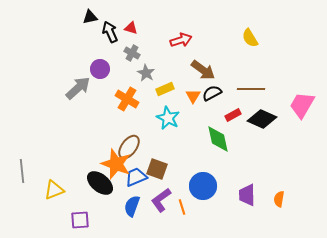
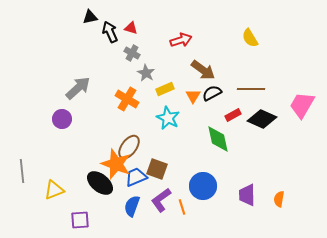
purple circle: moved 38 px left, 50 px down
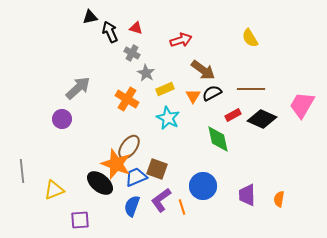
red triangle: moved 5 px right
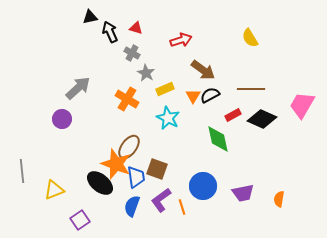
black semicircle: moved 2 px left, 2 px down
blue trapezoid: rotated 105 degrees clockwise
purple trapezoid: moved 4 px left, 2 px up; rotated 100 degrees counterclockwise
purple square: rotated 30 degrees counterclockwise
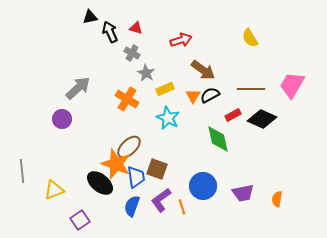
pink trapezoid: moved 10 px left, 20 px up
brown ellipse: rotated 10 degrees clockwise
orange semicircle: moved 2 px left
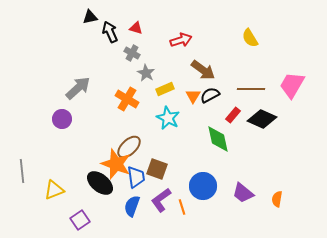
red rectangle: rotated 21 degrees counterclockwise
purple trapezoid: rotated 50 degrees clockwise
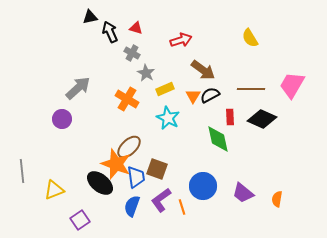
red rectangle: moved 3 px left, 2 px down; rotated 42 degrees counterclockwise
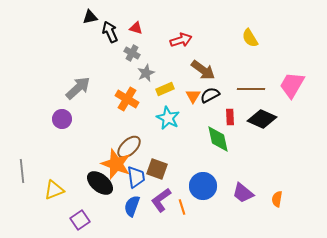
gray star: rotated 18 degrees clockwise
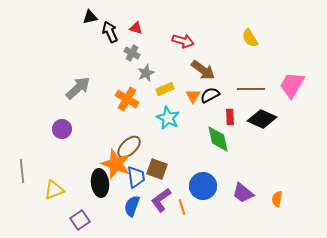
red arrow: moved 2 px right, 1 px down; rotated 35 degrees clockwise
purple circle: moved 10 px down
black ellipse: rotated 44 degrees clockwise
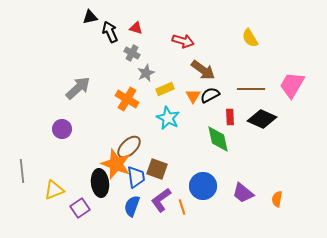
purple square: moved 12 px up
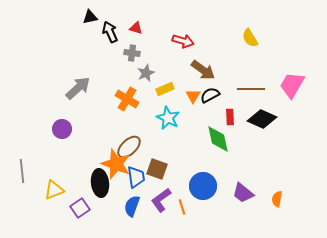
gray cross: rotated 21 degrees counterclockwise
